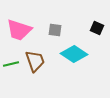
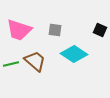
black square: moved 3 px right, 2 px down
brown trapezoid: rotated 30 degrees counterclockwise
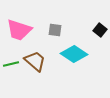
black square: rotated 16 degrees clockwise
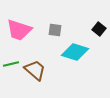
black square: moved 1 px left, 1 px up
cyan diamond: moved 1 px right, 2 px up; rotated 16 degrees counterclockwise
brown trapezoid: moved 9 px down
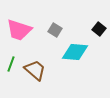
gray square: rotated 24 degrees clockwise
cyan diamond: rotated 12 degrees counterclockwise
green line: rotated 56 degrees counterclockwise
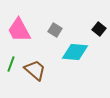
pink trapezoid: rotated 44 degrees clockwise
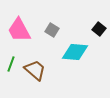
gray square: moved 3 px left
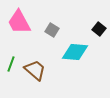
pink trapezoid: moved 8 px up
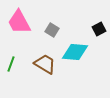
black square: rotated 24 degrees clockwise
brown trapezoid: moved 10 px right, 6 px up; rotated 10 degrees counterclockwise
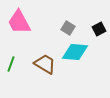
gray square: moved 16 px right, 2 px up
